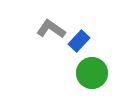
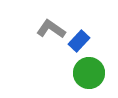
green circle: moved 3 px left
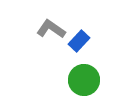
green circle: moved 5 px left, 7 px down
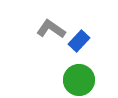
green circle: moved 5 px left
